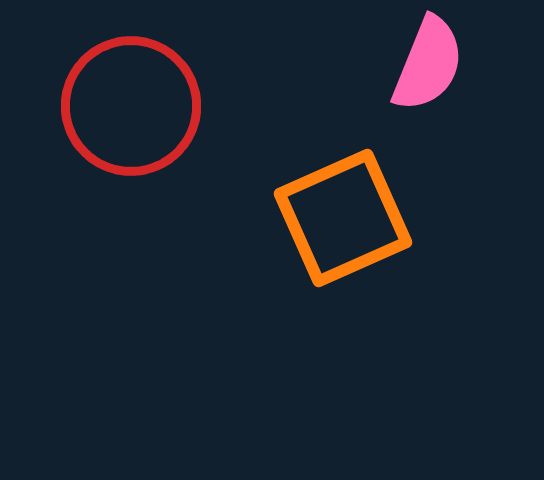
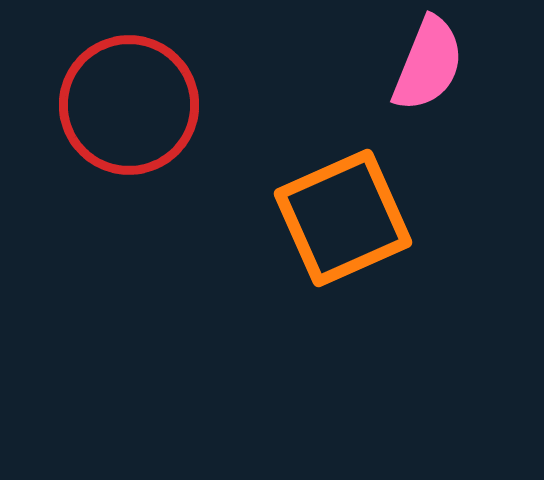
red circle: moved 2 px left, 1 px up
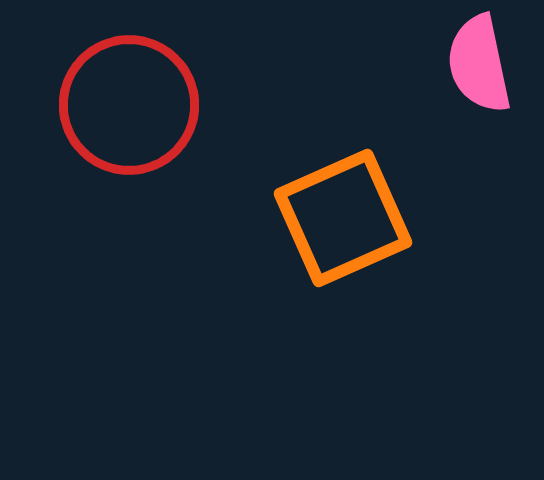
pink semicircle: moved 51 px right; rotated 146 degrees clockwise
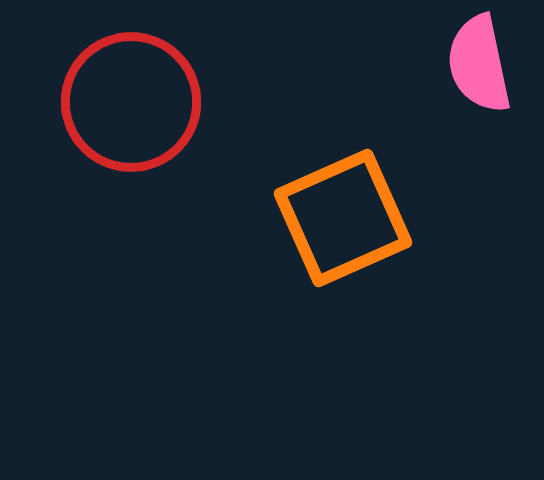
red circle: moved 2 px right, 3 px up
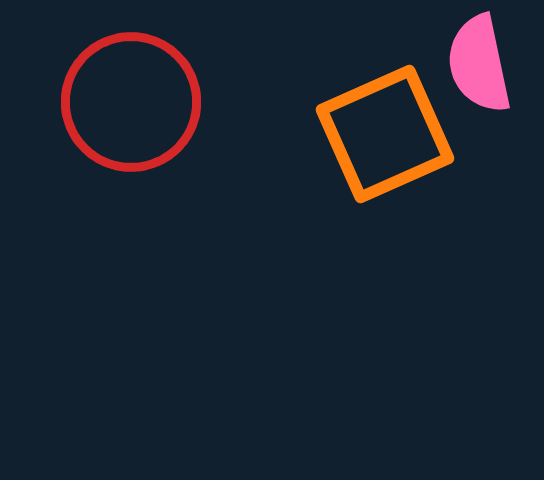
orange square: moved 42 px right, 84 px up
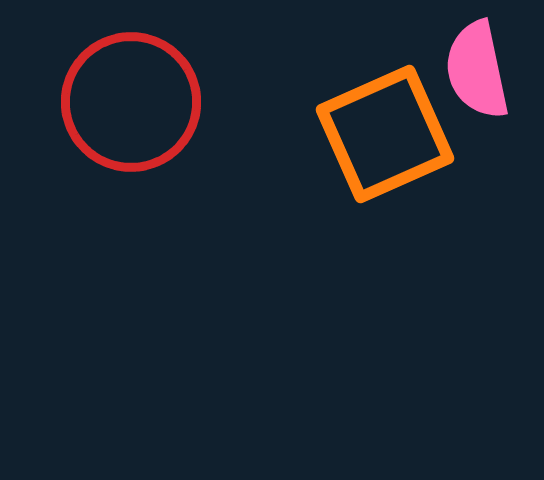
pink semicircle: moved 2 px left, 6 px down
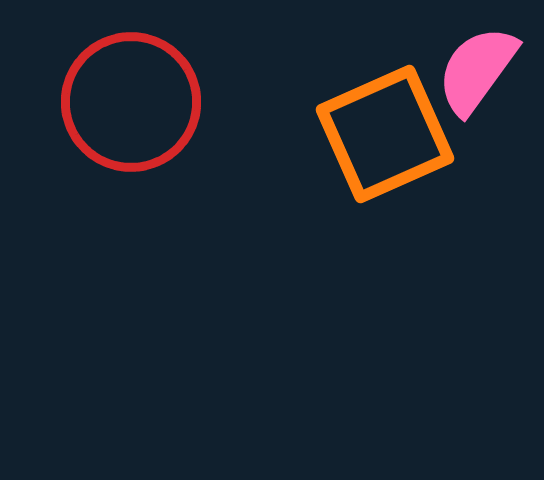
pink semicircle: rotated 48 degrees clockwise
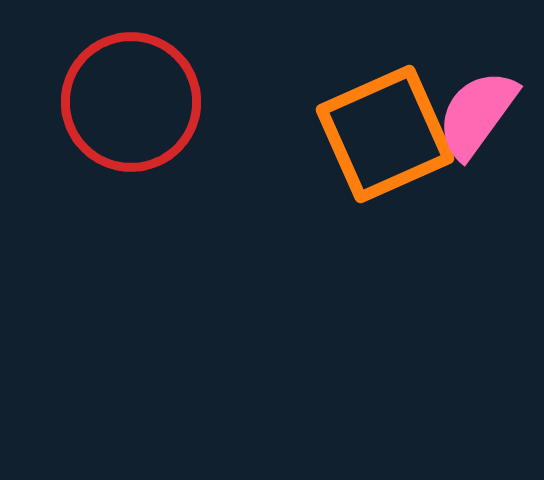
pink semicircle: moved 44 px down
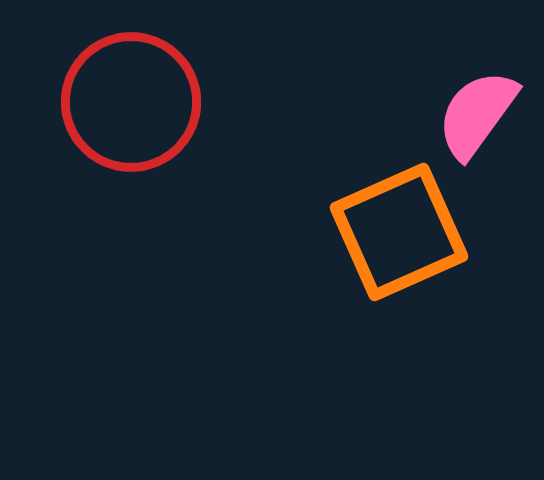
orange square: moved 14 px right, 98 px down
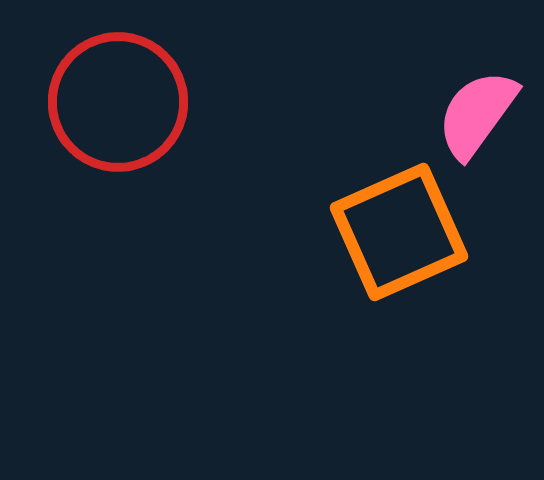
red circle: moved 13 px left
